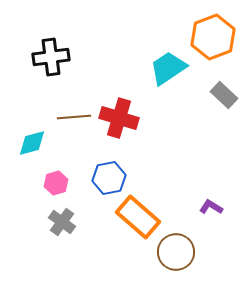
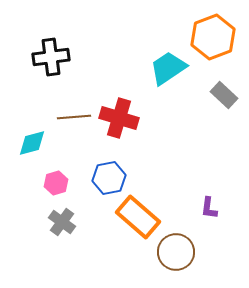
purple L-shape: moved 2 px left, 1 px down; rotated 115 degrees counterclockwise
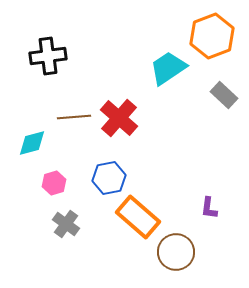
orange hexagon: moved 1 px left, 1 px up
black cross: moved 3 px left, 1 px up
red cross: rotated 24 degrees clockwise
pink hexagon: moved 2 px left
gray cross: moved 4 px right, 2 px down
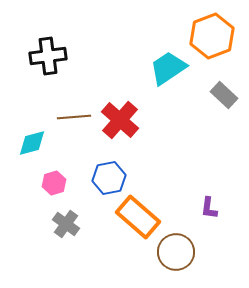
red cross: moved 1 px right, 2 px down
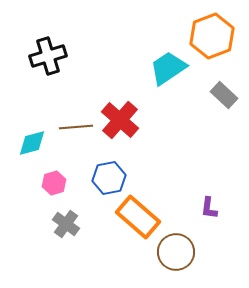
black cross: rotated 9 degrees counterclockwise
brown line: moved 2 px right, 10 px down
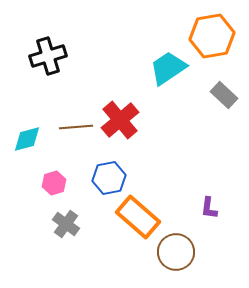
orange hexagon: rotated 12 degrees clockwise
red cross: rotated 9 degrees clockwise
cyan diamond: moved 5 px left, 4 px up
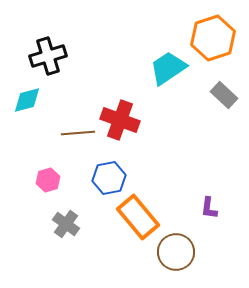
orange hexagon: moved 1 px right, 2 px down; rotated 9 degrees counterclockwise
red cross: rotated 30 degrees counterclockwise
brown line: moved 2 px right, 6 px down
cyan diamond: moved 39 px up
pink hexagon: moved 6 px left, 3 px up
orange rectangle: rotated 9 degrees clockwise
